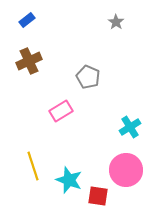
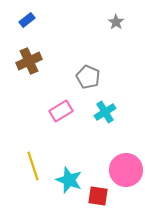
cyan cross: moved 25 px left, 15 px up
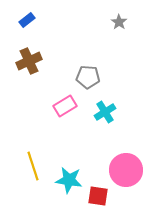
gray star: moved 3 px right
gray pentagon: rotated 20 degrees counterclockwise
pink rectangle: moved 4 px right, 5 px up
cyan star: rotated 12 degrees counterclockwise
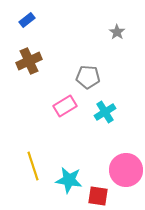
gray star: moved 2 px left, 10 px down
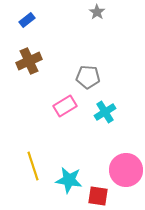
gray star: moved 20 px left, 20 px up
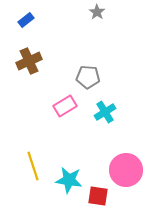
blue rectangle: moved 1 px left
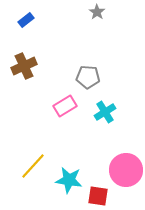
brown cross: moved 5 px left, 5 px down
yellow line: rotated 60 degrees clockwise
